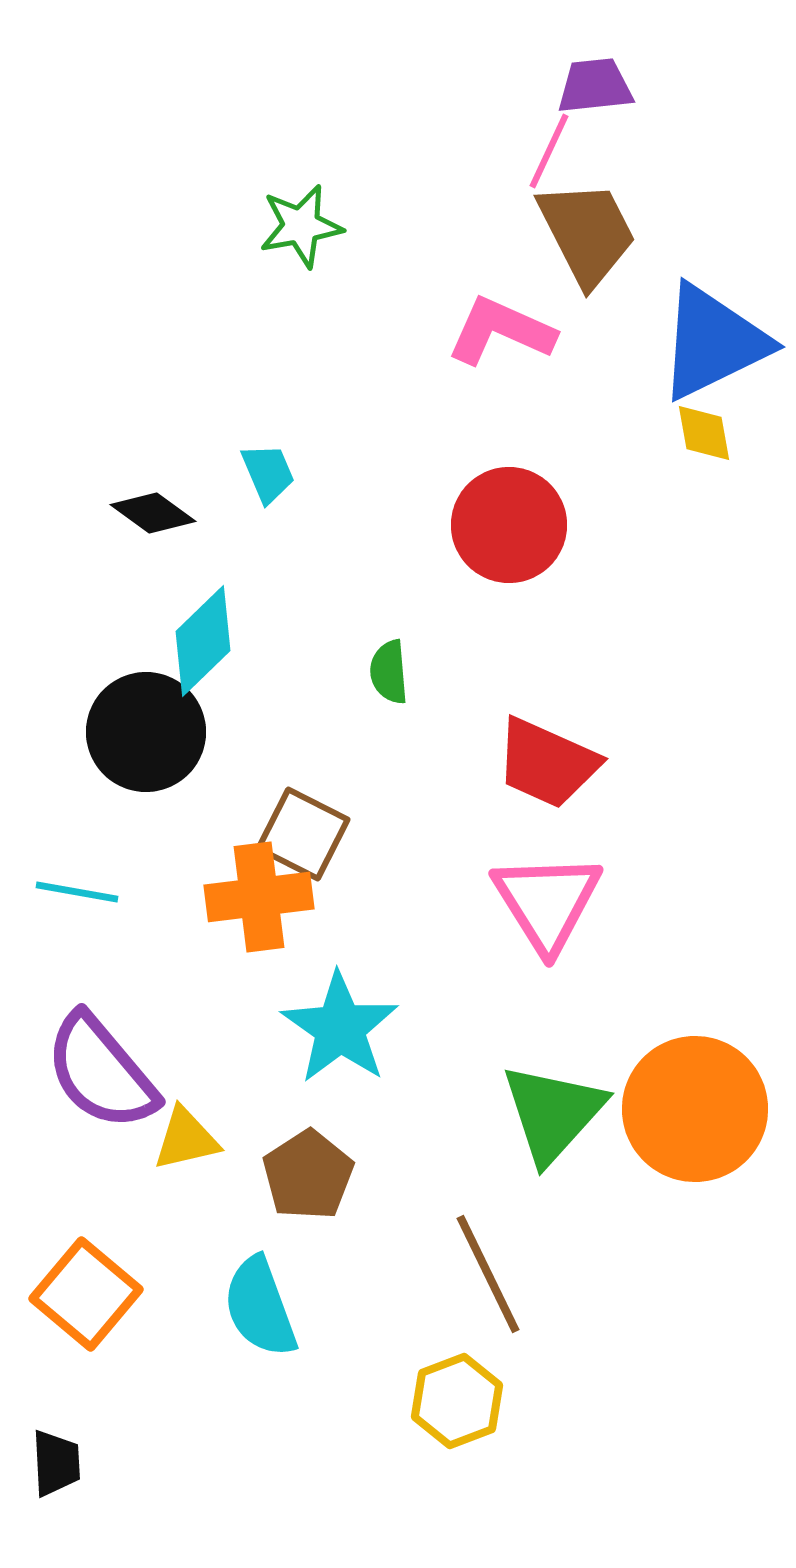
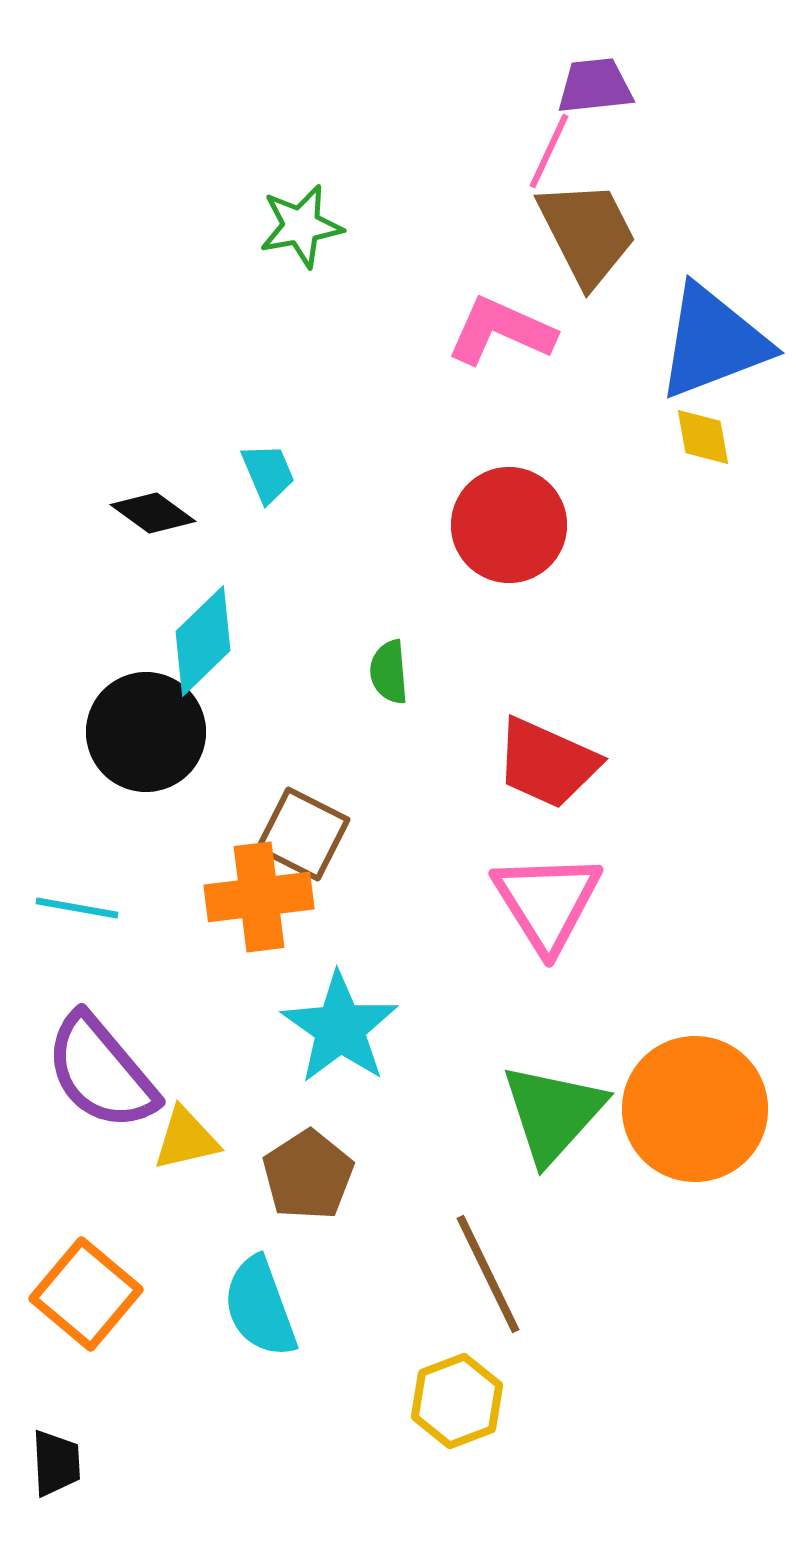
blue triangle: rotated 5 degrees clockwise
yellow diamond: moved 1 px left, 4 px down
cyan line: moved 16 px down
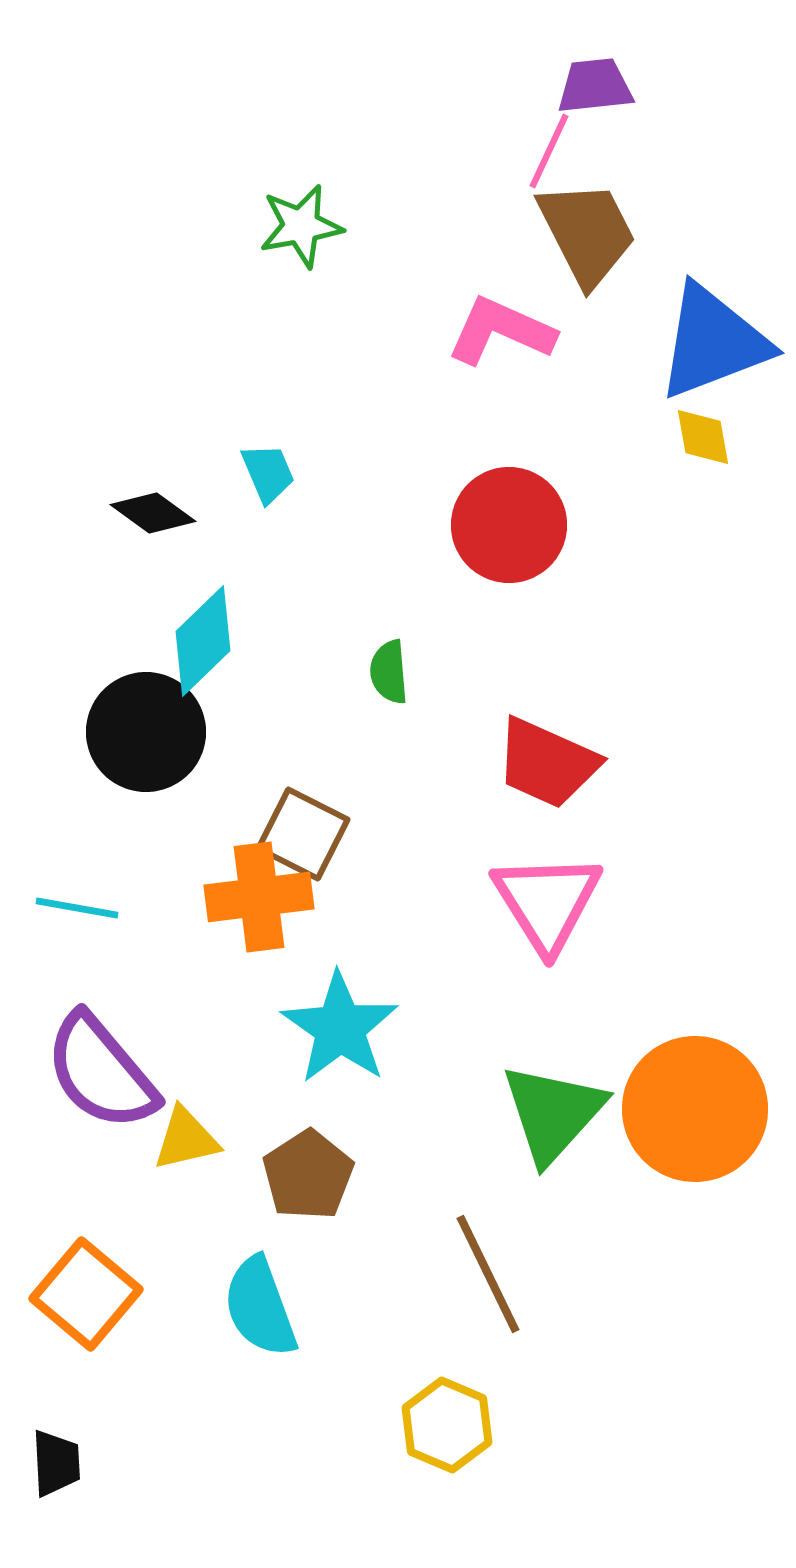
yellow hexagon: moved 10 px left, 24 px down; rotated 16 degrees counterclockwise
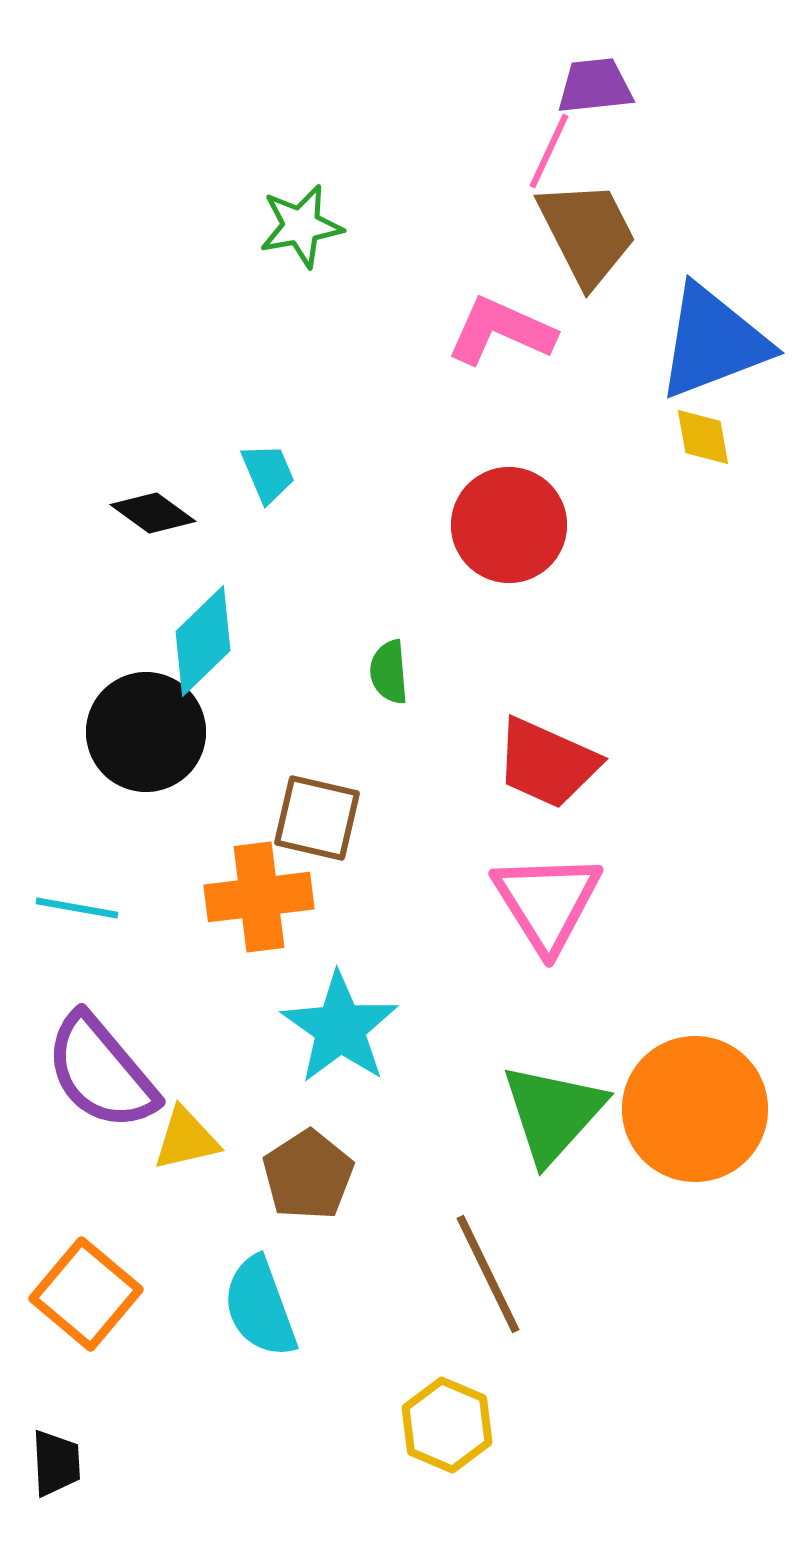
brown square: moved 14 px right, 16 px up; rotated 14 degrees counterclockwise
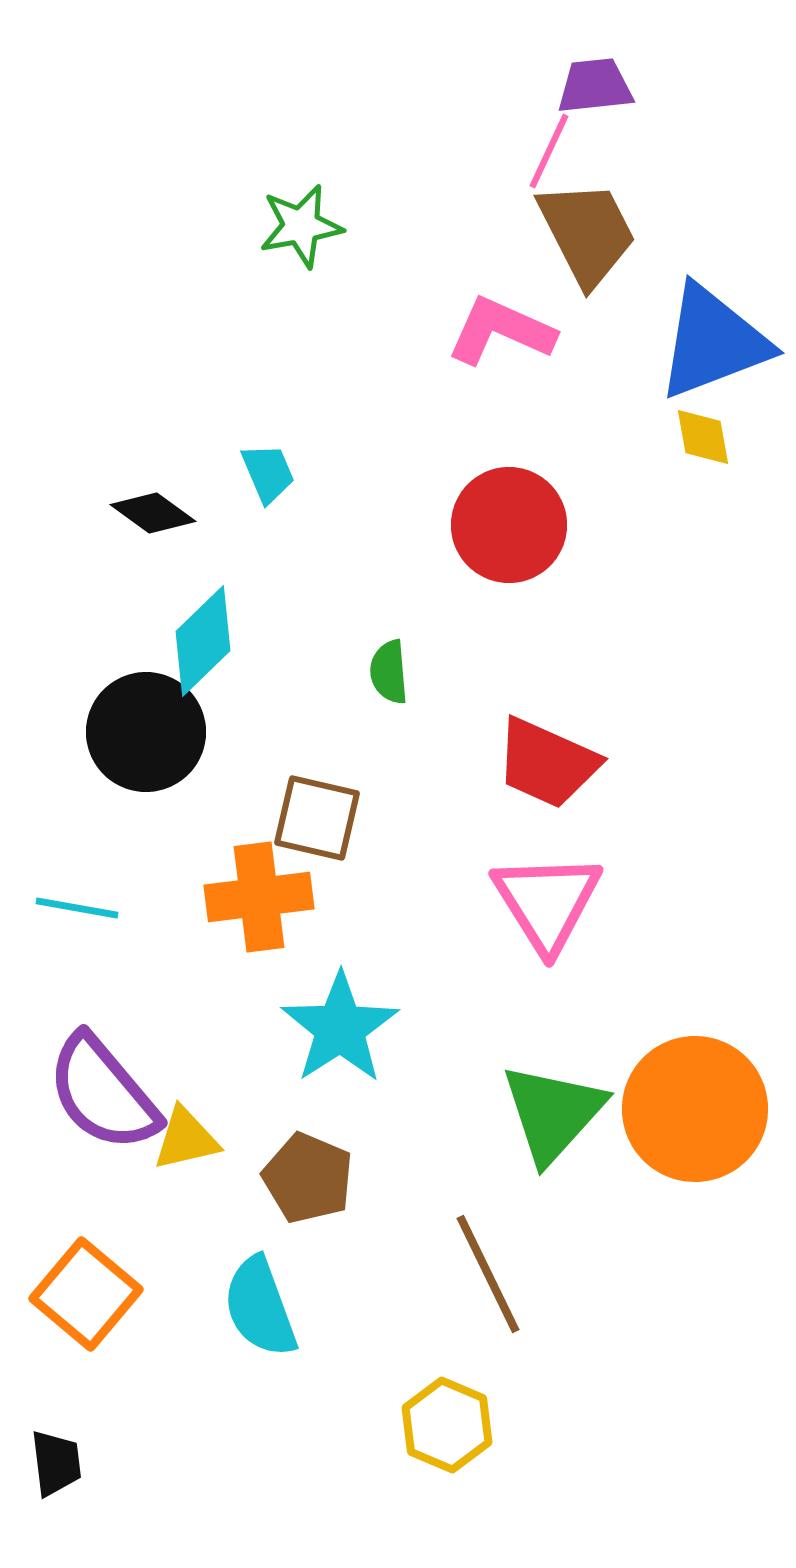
cyan star: rotated 4 degrees clockwise
purple semicircle: moved 2 px right, 21 px down
brown pentagon: moved 3 px down; rotated 16 degrees counterclockwise
black trapezoid: rotated 4 degrees counterclockwise
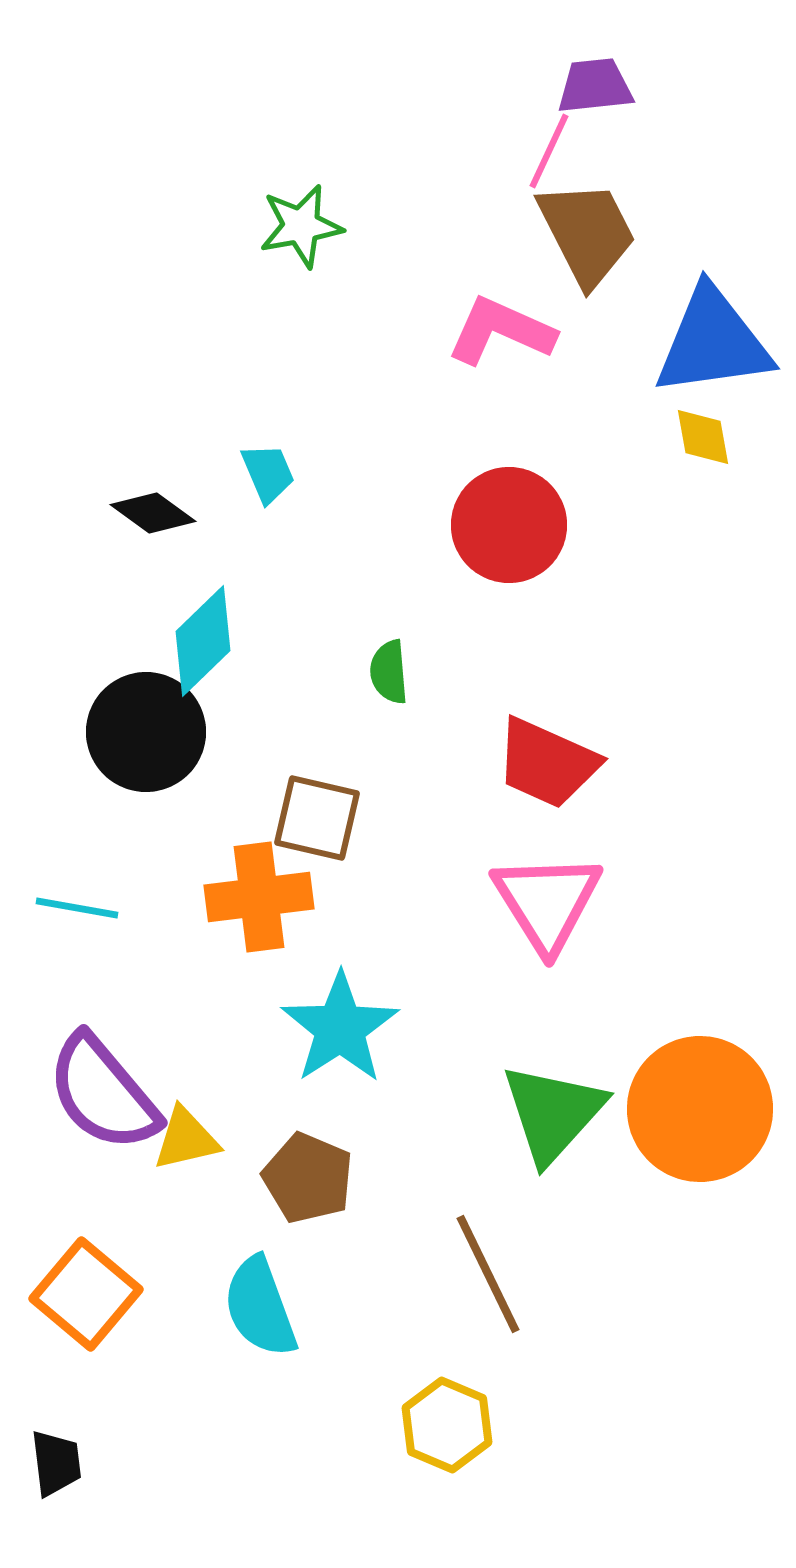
blue triangle: rotated 13 degrees clockwise
orange circle: moved 5 px right
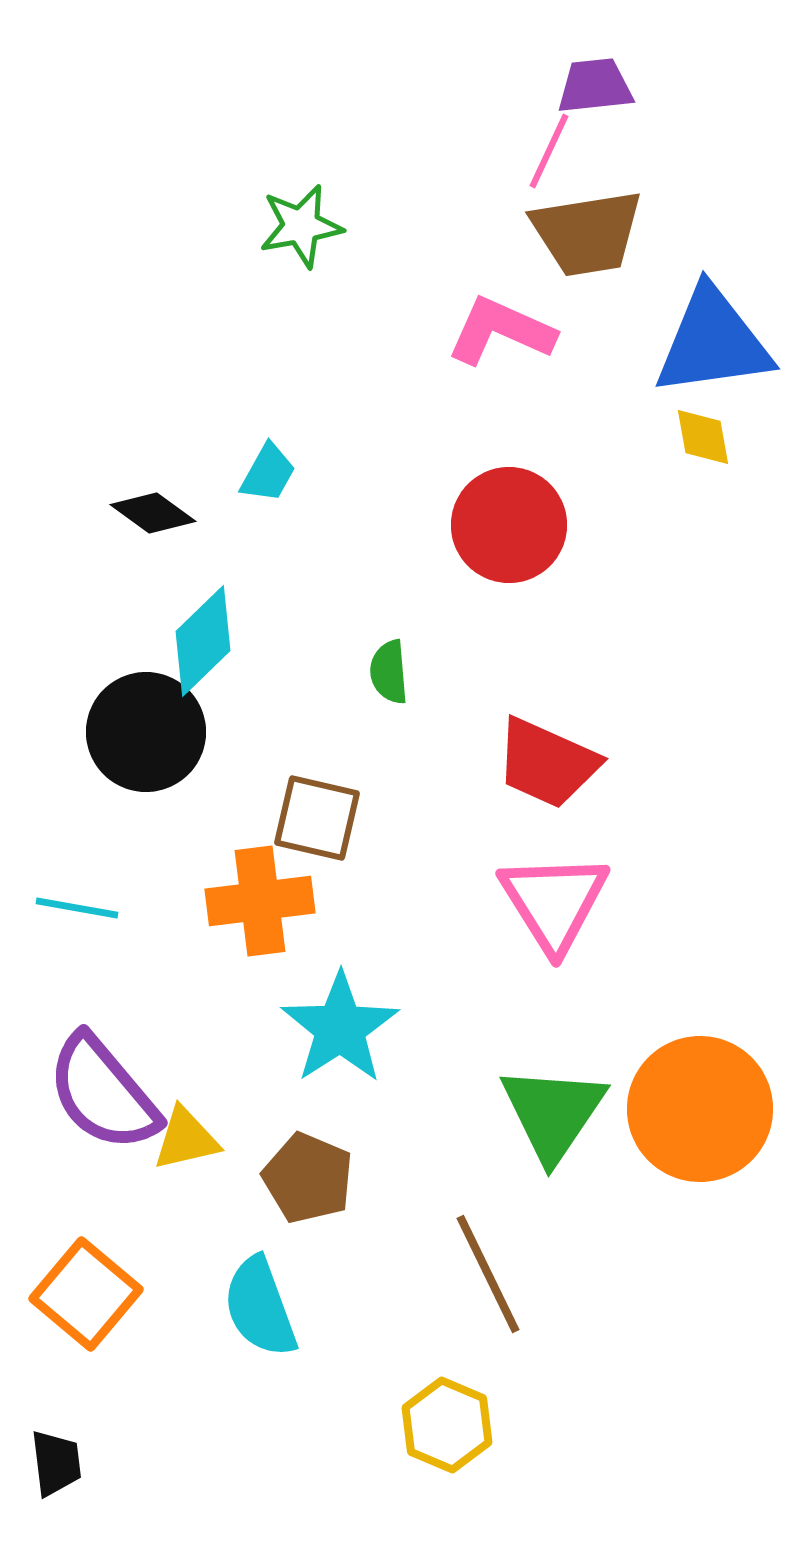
brown trapezoid: rotated 108 degrees clockwise
cyan trapezoid: rotated 52 degrees clockwise
orange cross: moved 1 px right, 4 px down
pink triangle: moved 7 px right
green triangle: rotated 8 degrees counterclockwise
